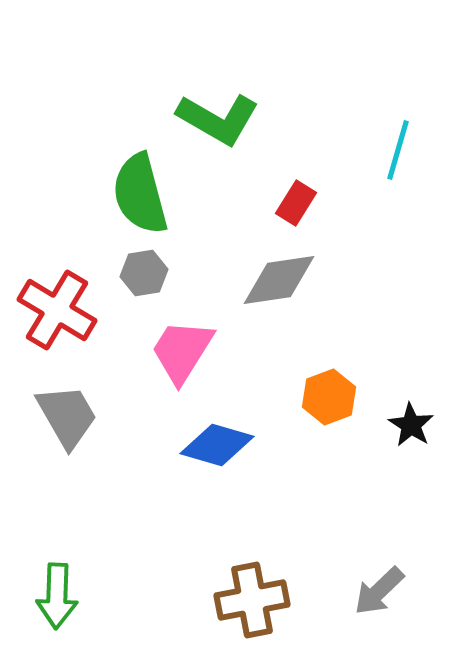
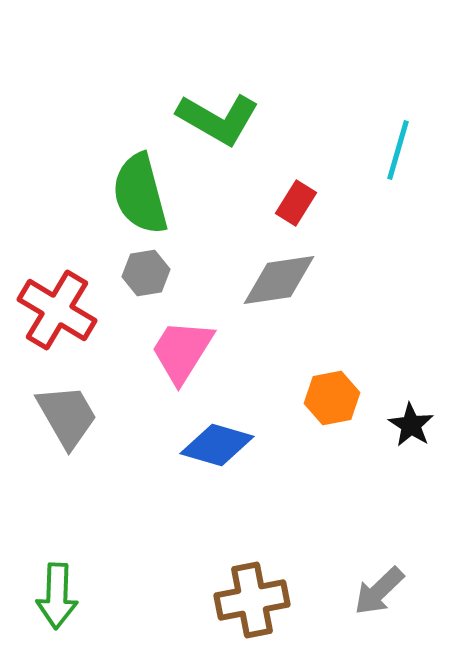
gray hexagon: moved 2 px right
orange hexagon: moved 3 px right, 1 px down; rotated 10 degrees clockwise
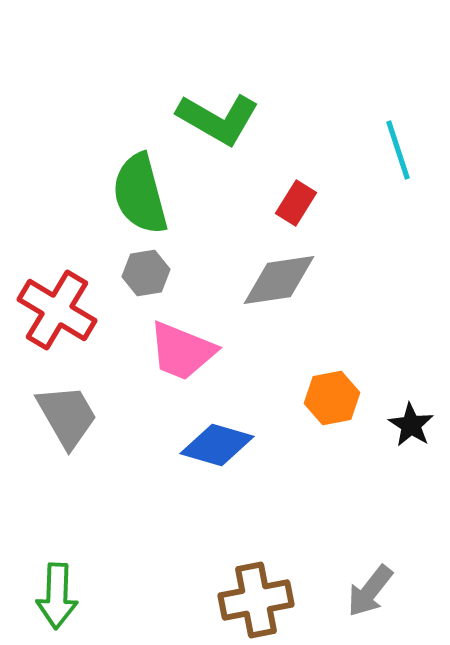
cyan line: rotated 34 degrees counterclockwise
pink trapezoid: rotated 100 degrees counterclockwise
gray arrow: moved 9 px left; rotated 8 degrees counterclockwise
brown cross: moved 4 px right
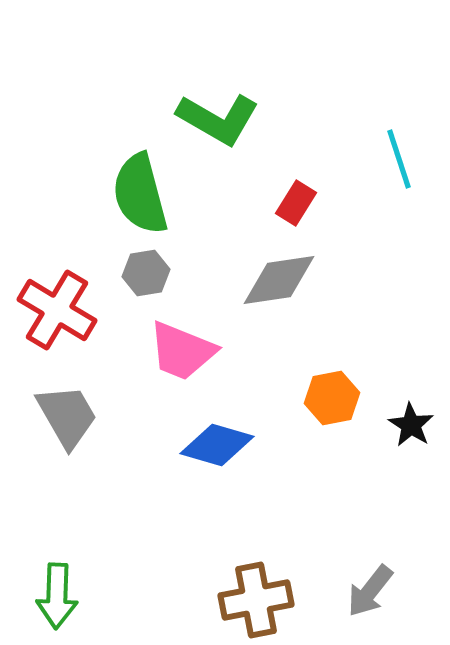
cyan line: moved 1 px right, 9 px down
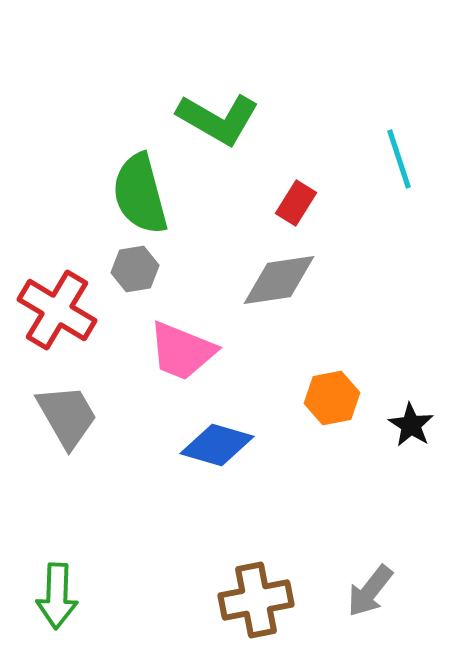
gray hexagon: moved 11 px left, 4 px up
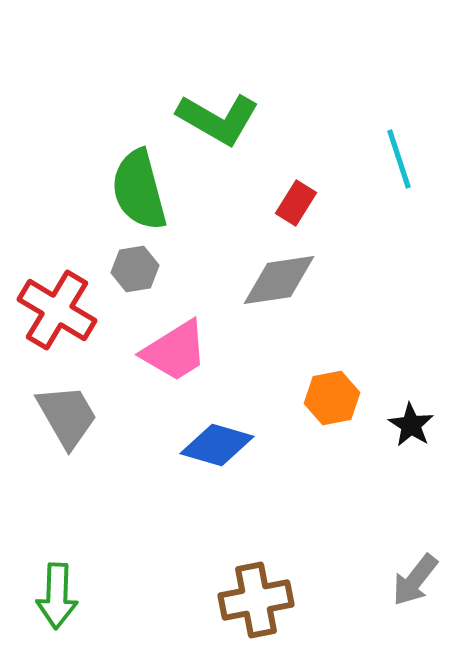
green semicircle: moved 1 px left, 4 px up
pink trapezoid: moved 7 px left; rotated 54 degrees counterclockwise
gray arrow: moved 45 px right, 11 px up
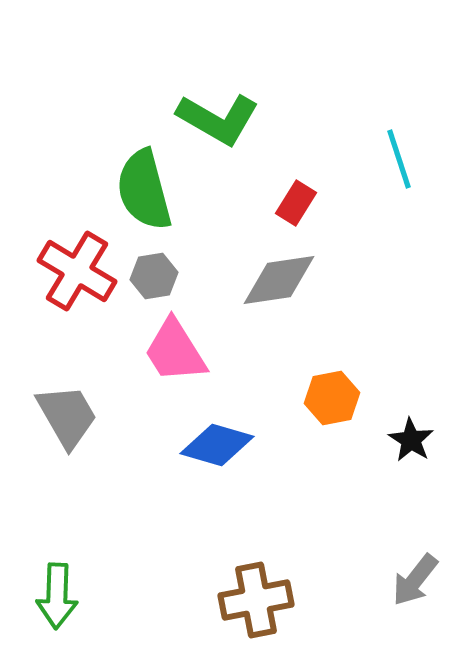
green semicircle: moved 5 px right
gray hexagon: moved 19 px right, 7 px down
red cross: moved 20 px right, 39 px up
pink trapezoid: rotated 90 degrees clockwise
black star: moved 15 px down
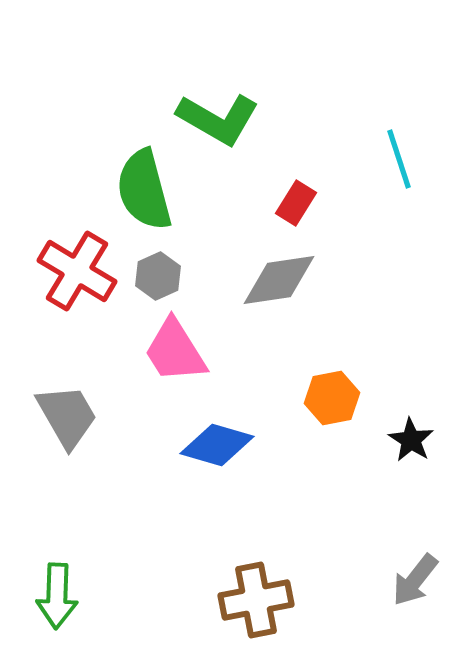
gray hexagon: moved 4 px right; rotated 15 degrees counterclockwise
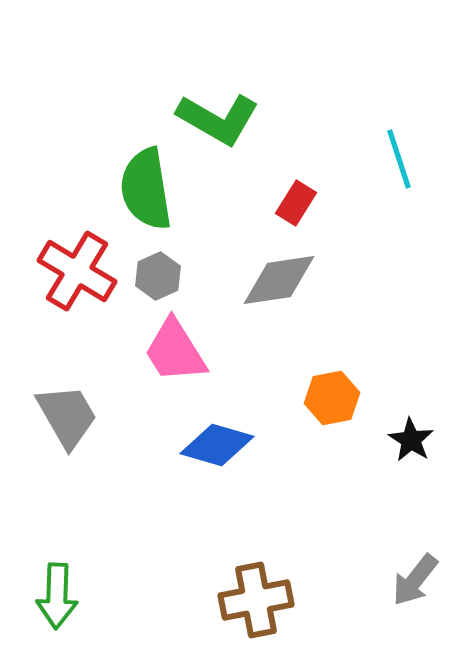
green semicircle: moved 2 px right, 1 px up; rotated 6 degrees clockwise
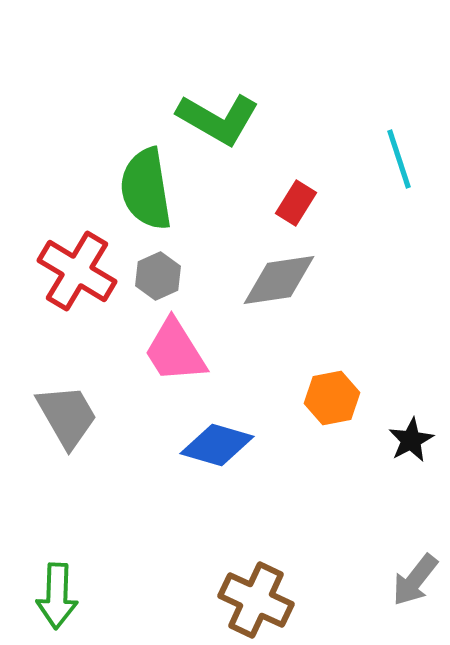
black star: rotated 12 degrees clockwise
brown cross: rotated 36 degrees clockwise
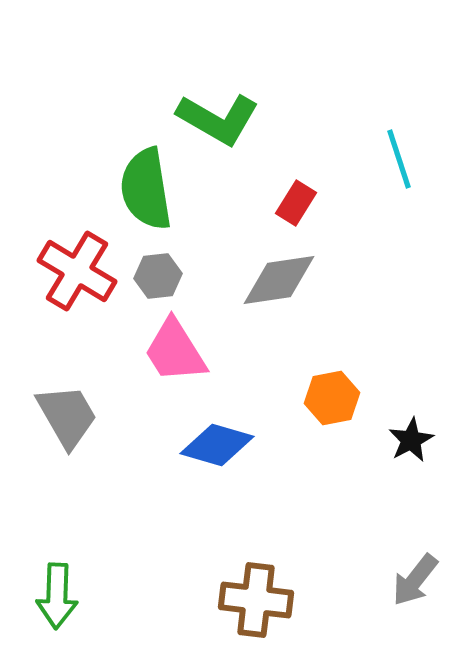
gray hexagon: rotated 18 degrees clockwise
brown cross: rotated 18 degrees counterclockwise
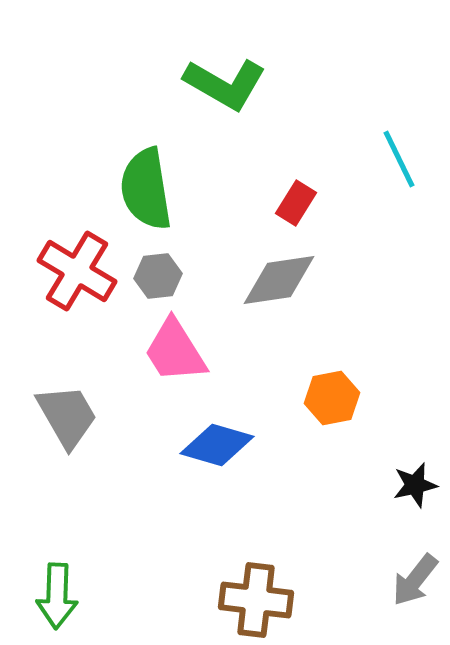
green L-shape: moved 7 px right, 35 px up
cyan line: rotated 8 degrees counterclockwise
black star: moved 4 px right, 45 px down; rotated 15 degrees clockwise
